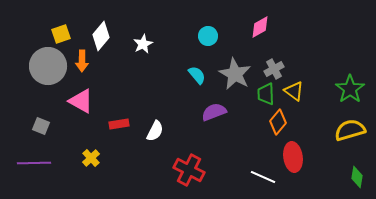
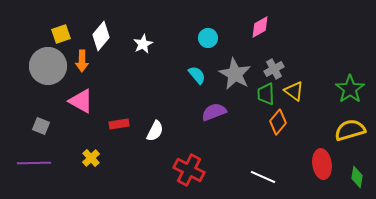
cyan circle: moved 2 px down
red ellipse: moved 29 px right, 7 px down
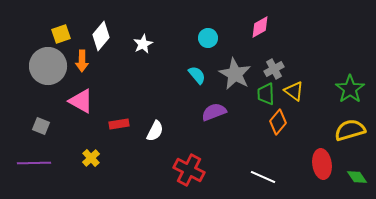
green diamond: rotated 45 degrees counterclockwise
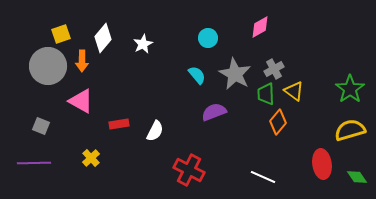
white diamond: moved 2 px right, 2 px down
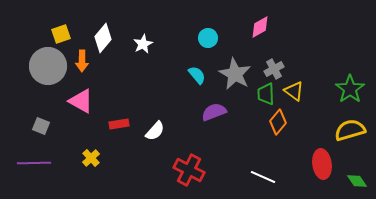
white semicircle: rotated 15 degrees clockwise
green diamond: moved 4 px down
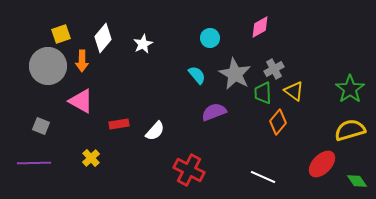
cyan circle: moved 2 px right
green trapezoid: moved 3 px left, 1 px up
red ellipse: rotated 52 degrees clockwise
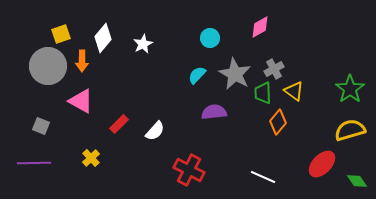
cyan semicircle: rotated 96 degrees counterclockwise
purple semicircle: rotated 15 degrees clockwise
red rectangle: rotated 36 degrees counterclockwise
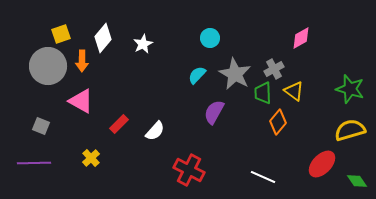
pink diamond: moved 41 px right, 11 px down
green star: rotated 20 degrees counterclockwise
purple semicircle: rotated 55 degrees counterclockwise
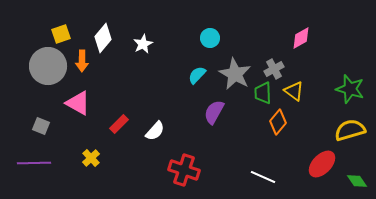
pink triangle: moved 3 px left, 2 px down
red cross: moved 5 px left; rotated 8 degrees counterclockwise
